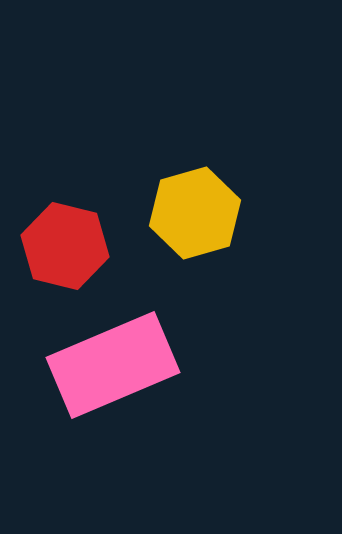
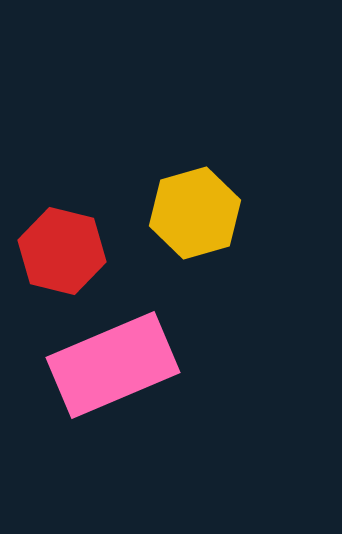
red hexagon: moved 3 px left, 5 px down
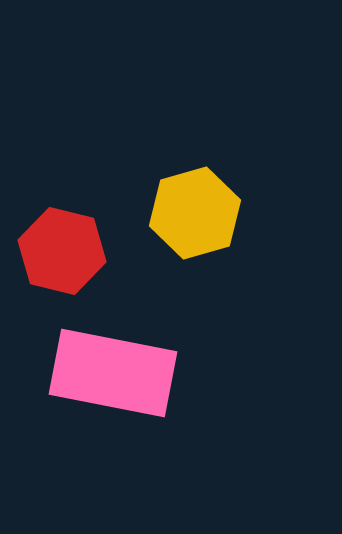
pink rectangle: moved 8 px down; rotated 34 degrees clockwise
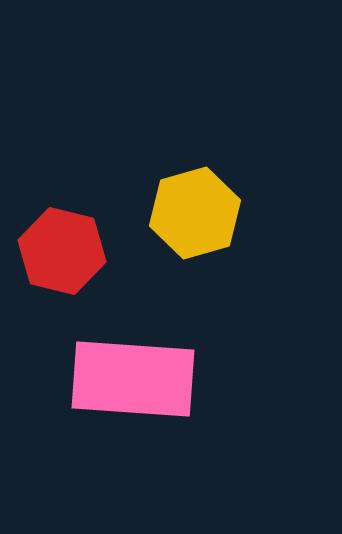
pink rectangle: moved 20 px right, 6 px down; rotated 7 degrees counterclockwise
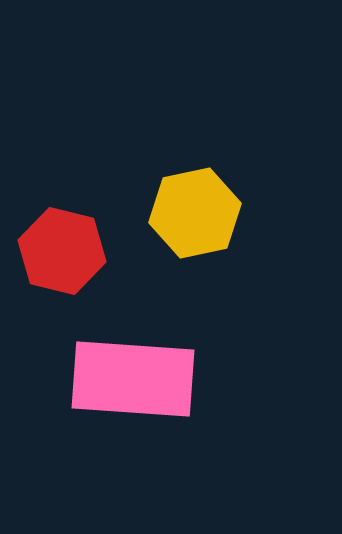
yellow hexagon: rotated 4 degrees clockwise
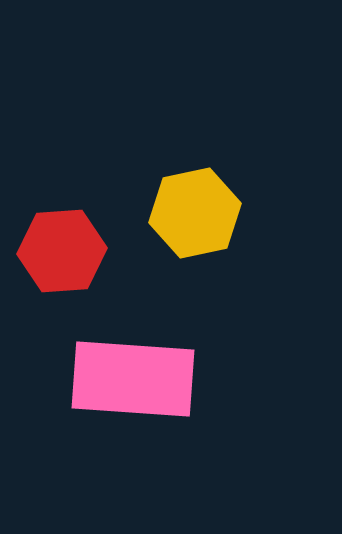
red hexagon: rotated 18 degrees counterclockwise
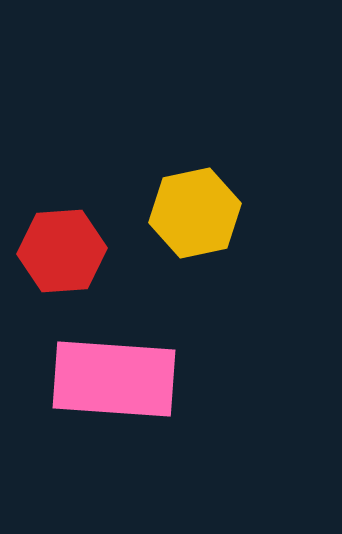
pink rectangle: moved 19 px left
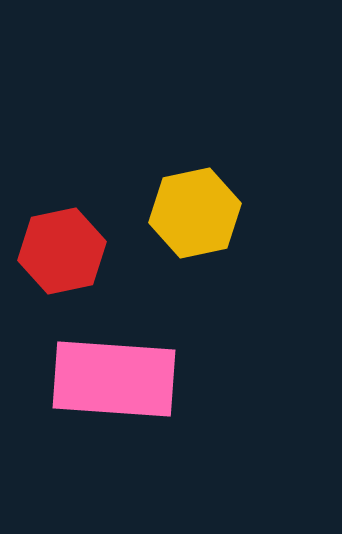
red hexagon: rotated 8 degrees counterclockwise
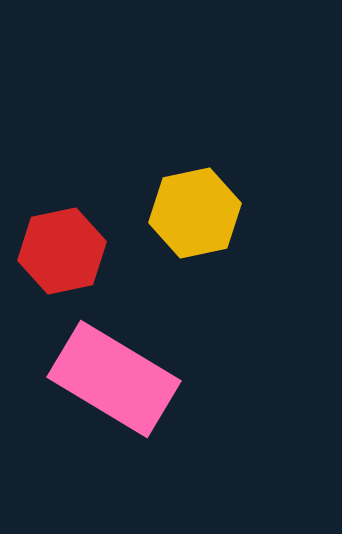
pink rectangle: rotated 27 degrees clockwise
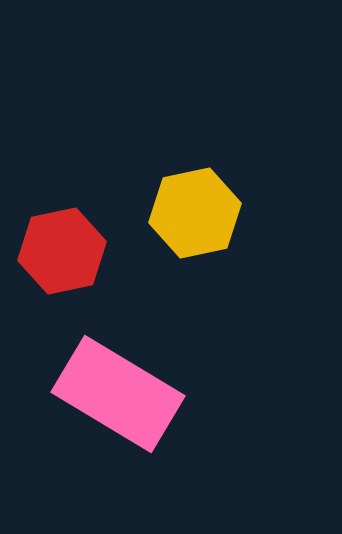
pink rectangle: moved 4 px right, 15 px down
